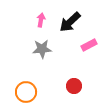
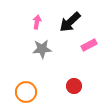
pink arrow: moved 4 px left, 2 px down
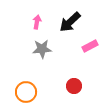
pink rectangle: moved 1 px right, 1 px down
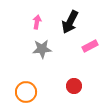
black arrow: rotated 20 degrees counterclockwise
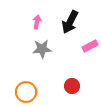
red circle: moved 2 px left
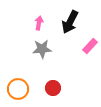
pink arrow: moved 2 px right, 1 px down
pink rectangle: rotated 21 degrees counterclockwise
red circle: moved 19 px left, 2 px down
orange circle: moved 8 px left, 3 px up
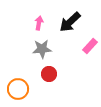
black arrow: rotated 20 degrees clockwise
red circle: moved 4 px left, 14 px up
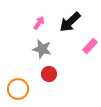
pink arrow: rotated 24 degrees clockwise
gray star: rotated 18 degrees clockwise
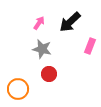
pink rectangle: rotated 21 degrees counterclockwise
